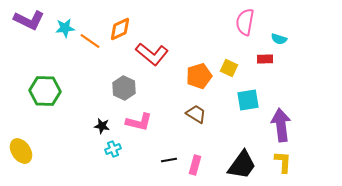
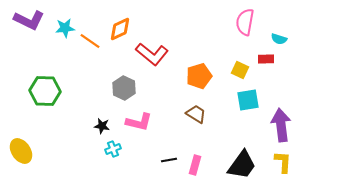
red rectangle: moved 1 px right
yellow square: moved 11 px right, 2 px down
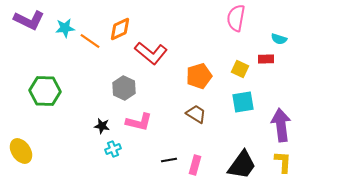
pink semicircle: moved 9 px left, 4 px up
red L-shape: moved 1 px left, 1 px up
yellow square: moved 1 px up
cyan square: moved 5 px left, 2 px down
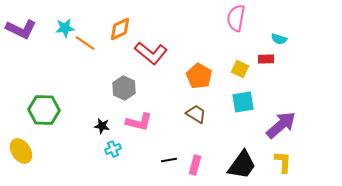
purple L-shape: moved 8 px left, 9 px down
orange line: moved 5 px left, 2 px down
orange pentagon: rotated 25 degrees counterclockwise
green hexagon: moved 1 px left, 19 px down
purple arrow: rotated 56 degrees clockwise
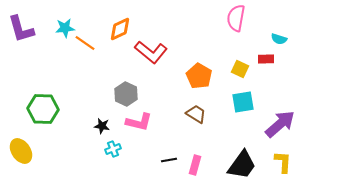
purple L-shape: rotated 48 degrees clockwise
red L-shape: moved 1 px up
gray hexagon: moved 2 px right, 6 px down
green hexagon: moved 1 px left, 1 px up
purple arrow: moved 1 px left, 1 px up
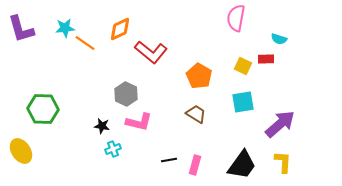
yellow square: moved 3 px right, 3 px up
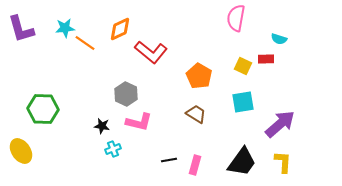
black trapezoid: moved 3 px up
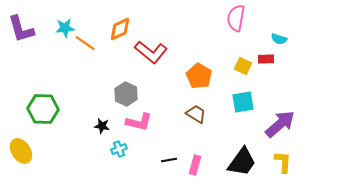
cyan cross: moved 6 px right
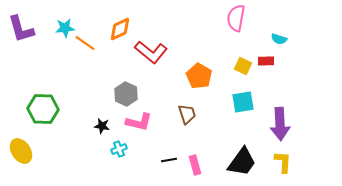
red rectangle: moved 2 px down
brown trapezoid: moved 9 px left; rotated 40 degrees clockwise
purple arrow: rotated 128 degrees clockwise
pink rectangle: rotated 30 degrees counterclockwise
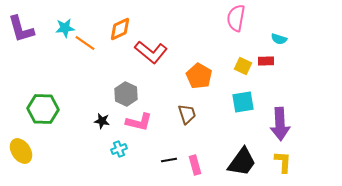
black star: moved 5 px up
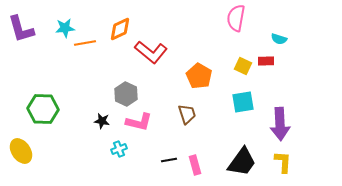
orange line: rotated 45 degrees counterclockwise
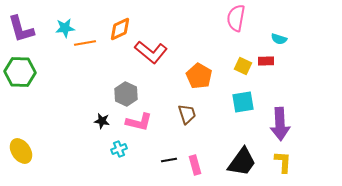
green hexagon: moved 23 px left, 37 px up
